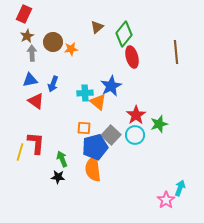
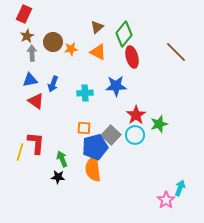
brown line: rotated 40 degrees counterclockwise
blue star: moved 5 px right; rotated 25 degrees clockwise
orange triangle: moved 50 px up; rotated 12 degrees counterclockwise
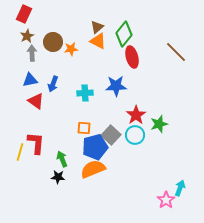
orange triangle: moved 11 px up
orange semicircle: rotated 75 degrees clockwise
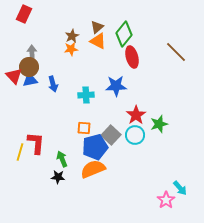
brown star: moved 45 px right
brown circle: moved 24 px left, 25 px down
blue arrow: rotated 35 degrees counterclockwise
cyan cross: moved 1 px right, 2 px down
red triangle: moved 22 px left, 25 px up; rotated 12 degrees clockwise
cyan arrow: rotated 119 degrees clockwise
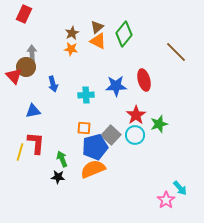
brown star: moved 3 px up
orange star: rotated 16 degrees clockwise
red ellipse: moved 12 px right, 23 px down
brown circle: moved 3 px left
blue triangle: moved 3 px right, 31 px down
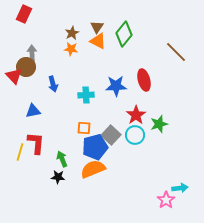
brown triangle: rotated 16 degrees counterclockwise
cyan arrow: rotated 56 degrees counterclockwise
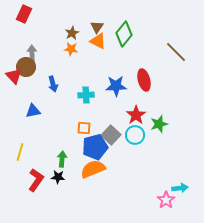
red L-shape: moved 37 px down; rotated 30 degrees clockwise
green arrow: rotated 28 degrees clockwise
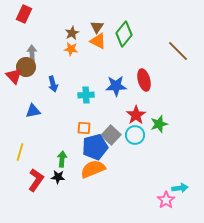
brown line: moved 2 px right, 1 px up
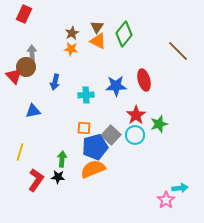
blue arrow: moved 2 px right, 2 px up; rotated 28 degrees clockwise
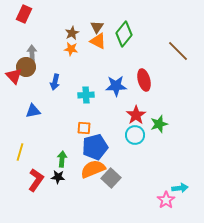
gray square: moved 43 px down
